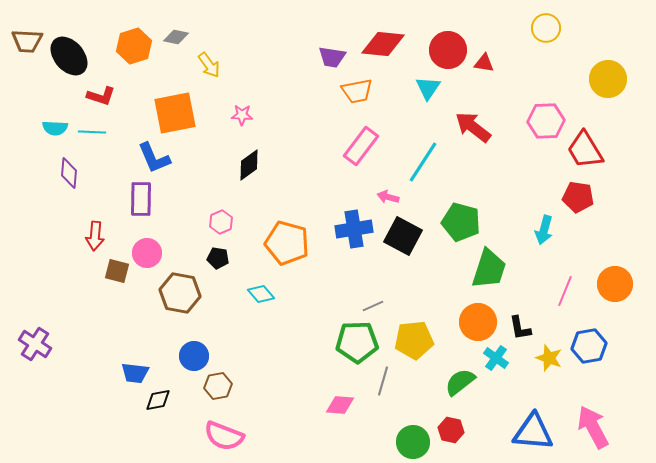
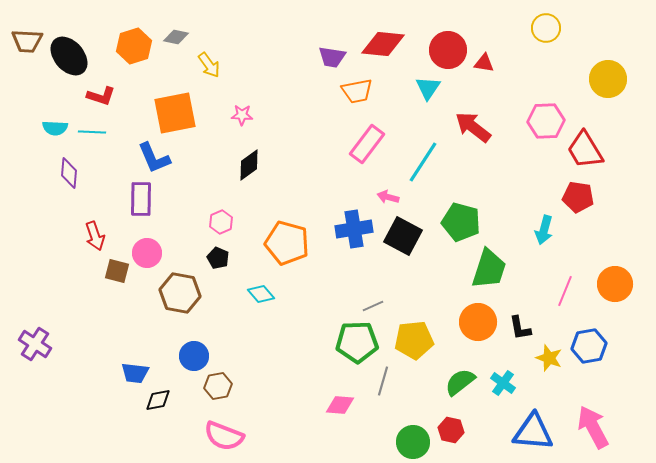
pink rectangle at (361, 146): moved 6 px right, 2 px up
red arrow at (95, 236): rotated 24 degrees counterclockwise
black pentagon at (218, 258): rotated 15 degrees clockwise
cyan cross at (496, 358): moved 7 px right, 25 px down
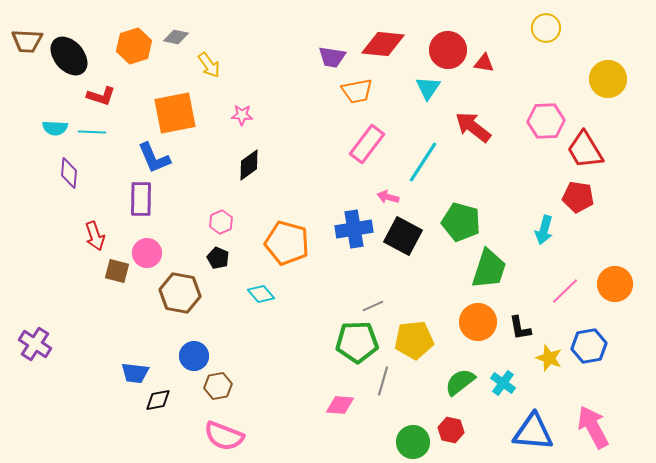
pink line at (565, 291): rotated 24 degrees clockwise
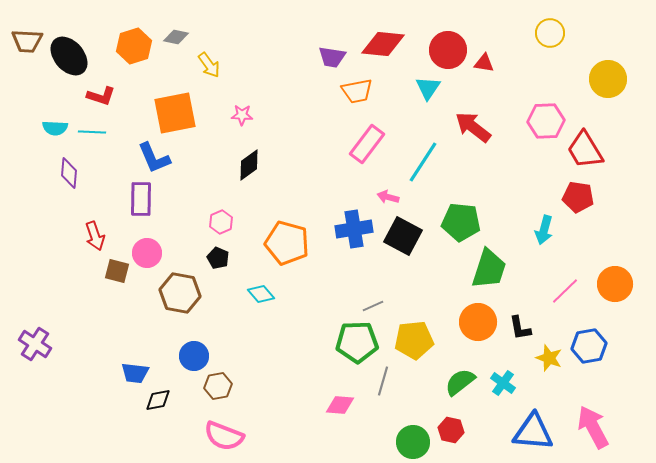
yellow circle at (546, 28): moved 4 px right, 5 px down
green pentagon at (461, 222): rotated 9 degrees counterclockwise
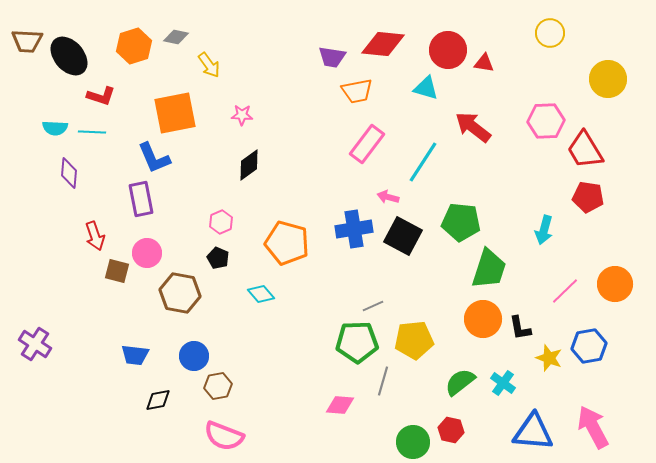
cyan triangle at (428, 88): moved 2 px left; rotated 48 degrees counterclockwise
red pentagon at (578, 197): moved 10 px right
purple rectangle at (141, 199): rotated 12 degrees counterclockwise
orange circle at (478, 322): moved 5 px right, 3 px up
blue trapezoid at (135, 373): moved 18 px up
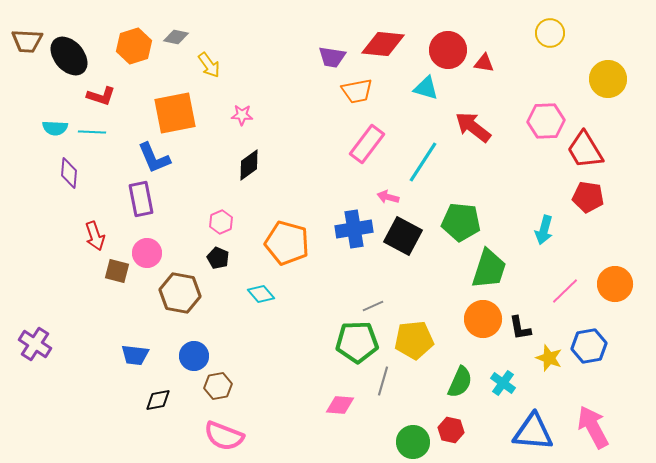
green semicircle at (460, 382): rotated 152 degrees clockwise
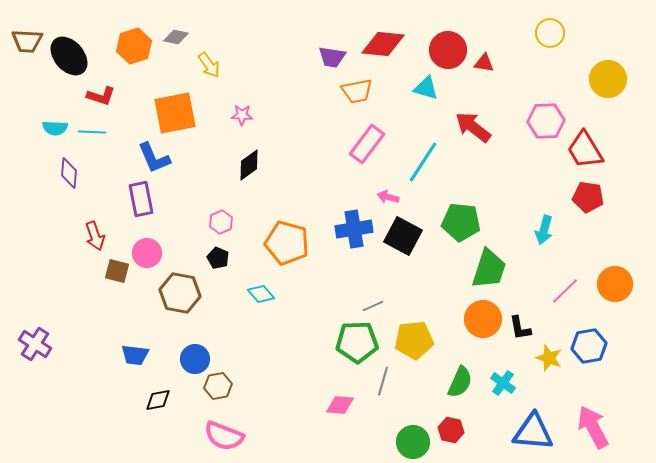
blue circle at (194, 356): moved 1 px right, 3 px down
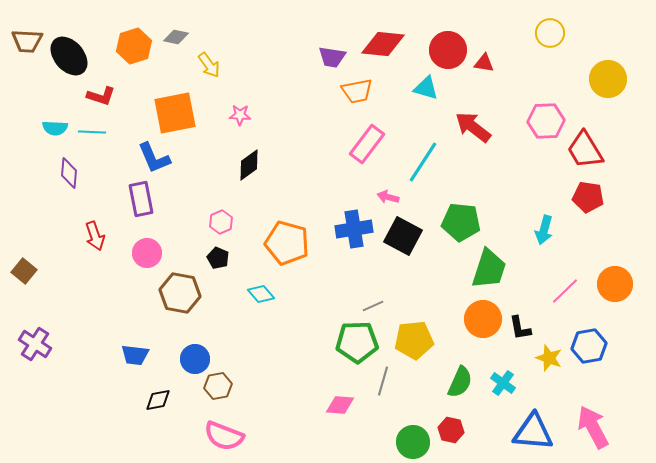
pink star at (242, 115): moved 2 px left
brown square at (117, 271): moved 93 px left; rotated 25 degrees clockwise
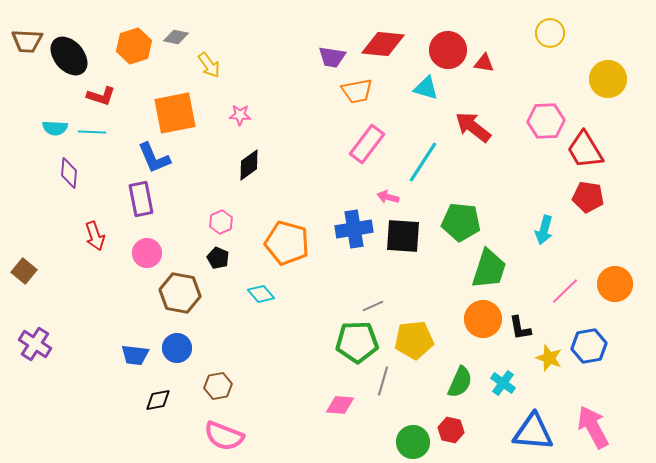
black square at (403, 236): rotated 24 degrees counterclockwise
blue circle at (195, 359): moved 18 px left, 11 px up
